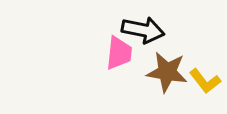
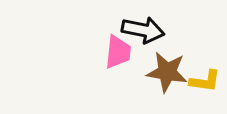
pink trapezoid: moved 1 px left, 1 px up
yellow L-shape: rotated 44 degrees counterclockwise
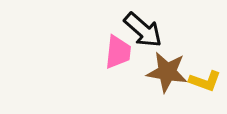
black arrow: rotated 30 degrees clockwise
yellow L-shape: rotated 12 degrees clockwise
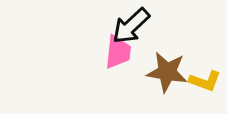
black arrow: moved 12 px left, 4 px up; rotated 96 degrees clockwise
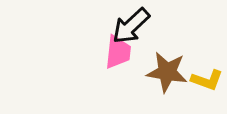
yellow L-shape: moved 2 px right, 1 px up
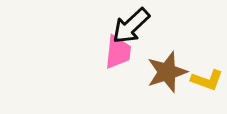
brown star: rotated 27 degrees counterclockwise
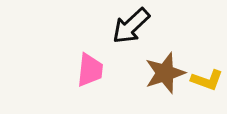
pink trapezoid: moved 28 px left, 18 px down
brown star: moved 2 px left, 1 px down
